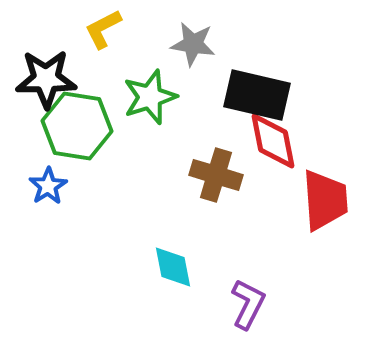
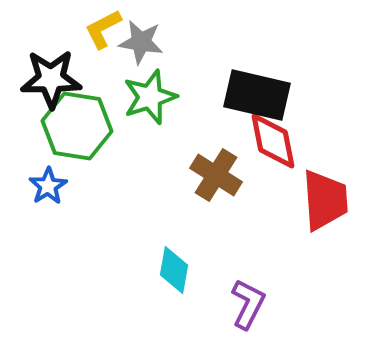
gray star: moved 52 px left, 2 px up
black star: moved 5 px right
brown cross: rotated 15 degrees clockwise
cyan diamond: moved 1 px right, 3 px down; rotated 21 degrees clockwise
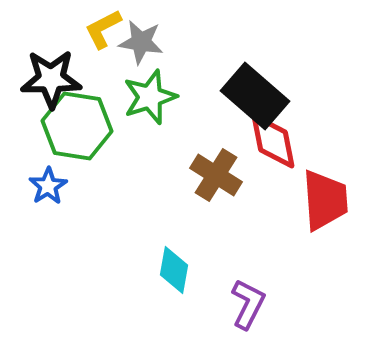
black rectangle: moved 2 px left, 1 px down; rotated 28 degrees clockwise
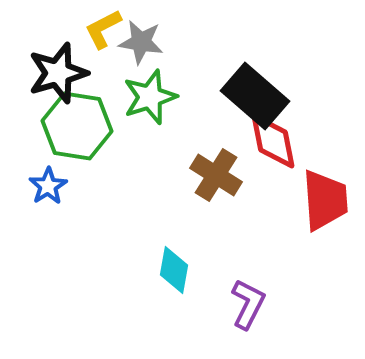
black star: moved 7 px right, 6 px up; rotated 16 degrees counterclockwise
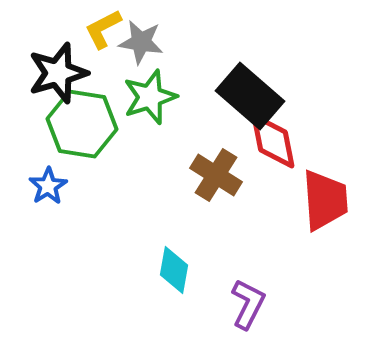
black rectangle: moved 5 px left
green hexagon: moved 5 px right, 2 px up
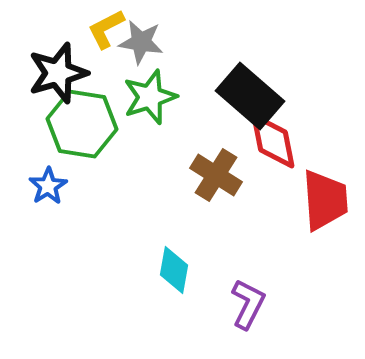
yellow L-shape: moved 3 px right
